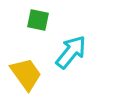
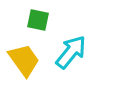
yellow trapezoid: moved 2 px left, 14 px up
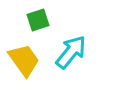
green square: rotated 30 degrees counterclockwise
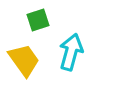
cyan arrow: rotated 24 degrees counterclockwise
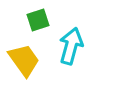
cyan arrow: moved 6 px up
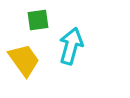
green square: rotated 10 degrees clockwise
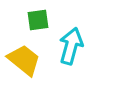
yellow trapezoid: rotated 15 degrees counterclockwise
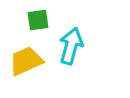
yellow trapezoid: moved 2 px right, 1 px down; rotated 63 degrees counterclockwise
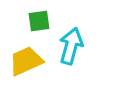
green square: moved 1 px right, 1 px down
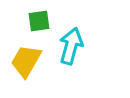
yellow trapezoid: rotated 36 degrees counterclockwise
